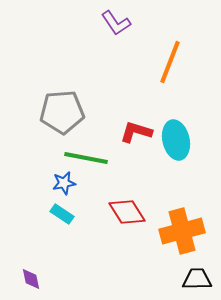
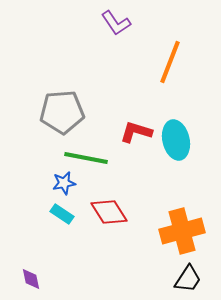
red diamond: moved 18 px left
black trapezoid: moved 9 px left; rotated 124 degrees clockwise
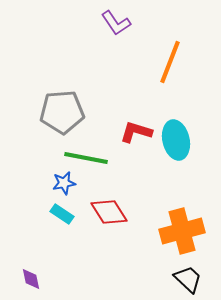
black trapezoid: rotated 80 degrees counterclockwise
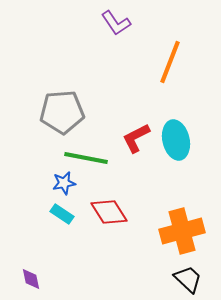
red L-shape: moved 6 px down; rotated 44 degrees counterclockwise
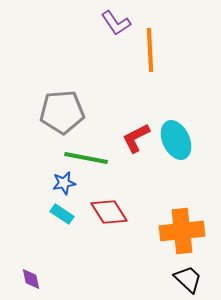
orange line: moved 20 px left, 12 px up; rotated 24 degrees counterclockwise
cyan ellipse: rotated 12 degrees counterclockwise
orange cross: rotated 9 degrees clockwise
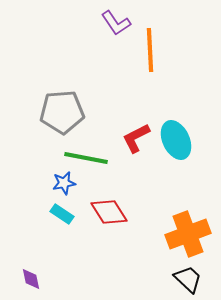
orange cross: moved 6 px right, 3 px down; rotated 15 degrees counterclockwise
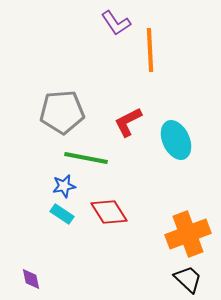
red L-shape: moved 8 px left, 16 px up
blue star: moved 3 px down
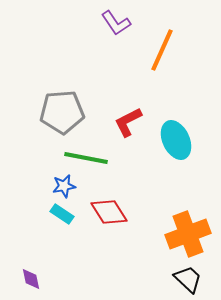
orange line: moved 12 px right; rotated 27 degrees clockwise
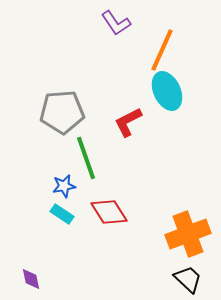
cyan ellipse: moved 9 px left, 49 px up
green line: rotated 60 degrees clockwise
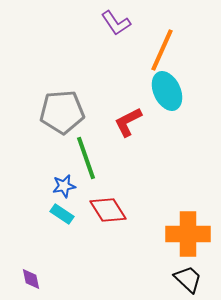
red diamond: moved 1 px left, 2 px up
orange cross: rotated 21 degrees clockwise
